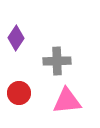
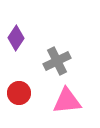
gray cross: rotated 24 degrees counterclockwise
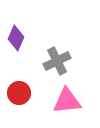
purple diamond: rotated 10 degrees counterclockwise
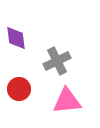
purple diamond: rotated 30 degrees counterclockwise
red circle: moved 4 px up
